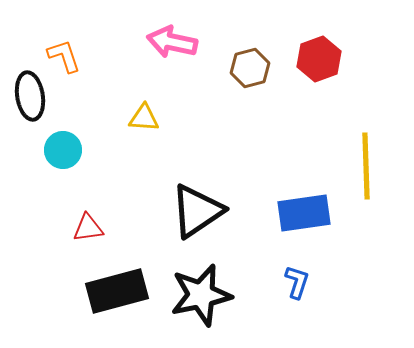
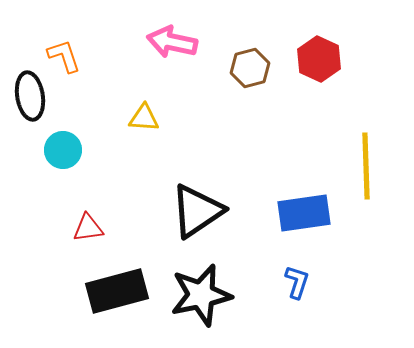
red hexagon: rotated 15 degrees counterclockwise
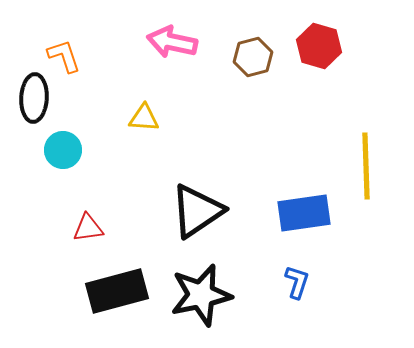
red hexagon: moved 13 px up; rotated 9 degrees counterclockwise
brown hexagon: moved 3 px right, 11 px up
black ellipse: moved 4 px right, 2 px down; rotated 12 degrees clockwise
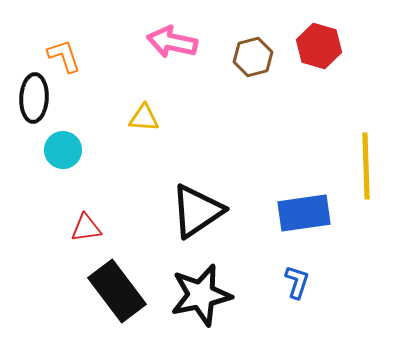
red triangle: moved 2 px left
black rectangle: rotated 68 degrees clockwise
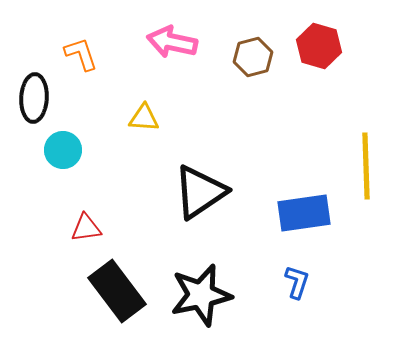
orange L-shape: moved 17 px right, 2 px up
black triangle: moved 3 px right, 19 px up
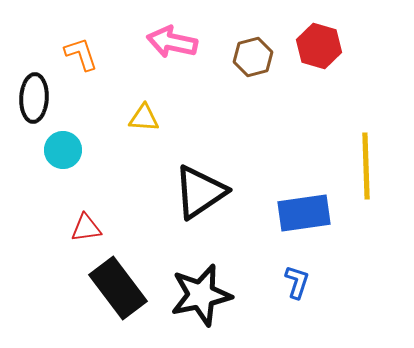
black rectangle: moved 1 px right, 3 px up
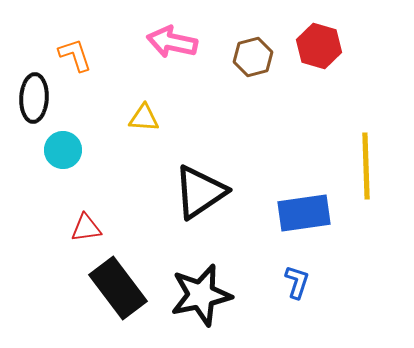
orange L-shape: moved 6 px left, 1 px down
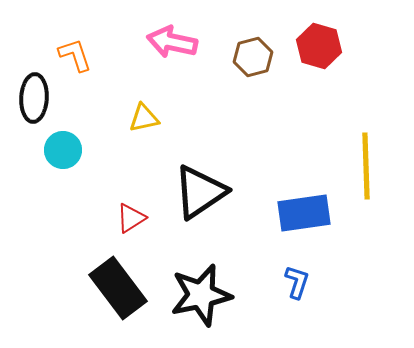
yellow triangle: rotated 16 degrees counterclockwise
red triangle: moved 45 px right, 10 px up; rotated 24 degrees counterclockwise
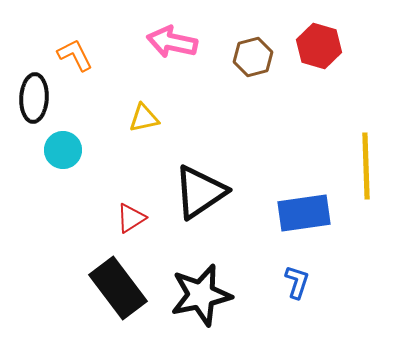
orange L-shape: rotated 9 degrees counterclockwise
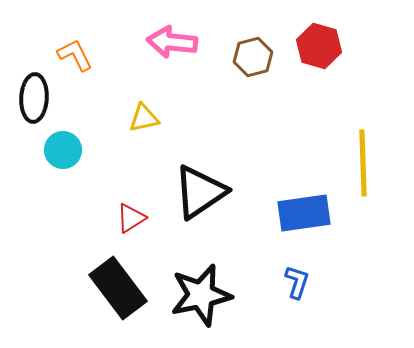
pink arrow: rotated 6 degrees counterclockwise
yellow line: moved 3 px left, 3 px up
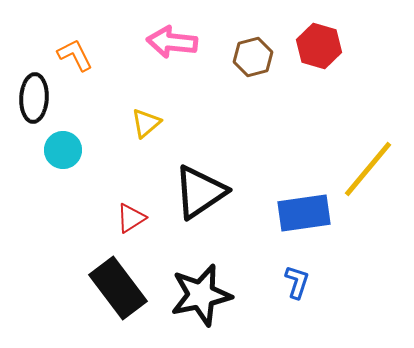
yellow triangle: moved 2 px right, 5 px down; rotated 28 degrees counterclockwise
yellow line: moved 5 px right, 6 px down; rotated 42 degrees clockwise
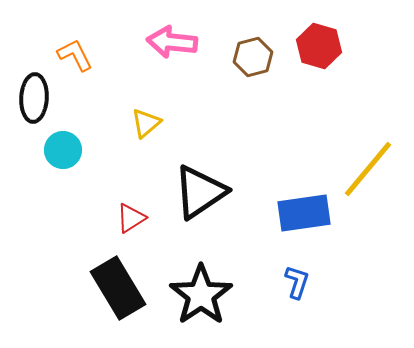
black rectangle: rotated 6 degrees clockwise
black star: rotated 22 degrees counterclockwise
